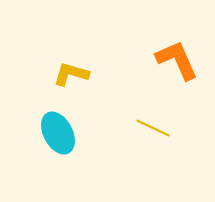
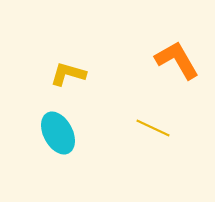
orange L-shape: rotated 6 degrees counterclockwise
yellow L-shape: moved 3 px left
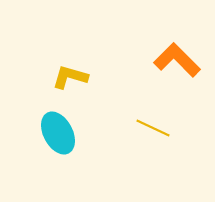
orange L-shape: rotated 15 degrees counterclockwise
yellow L-shape: moved 2 px right, 3 px down
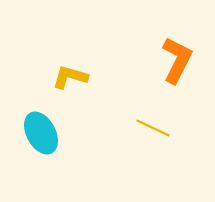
orange L-shape: rotated 72 degrees clockwise
cyan ellipse: moved 17 px left
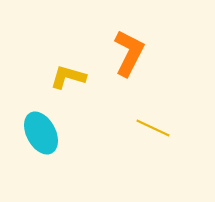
orange L-shape: moved 48 px left, 7 px up
yellow L-shape: moved 2 px left
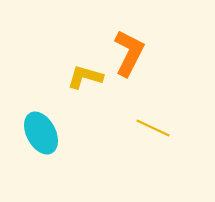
yellow L-shape: moved 17 px right
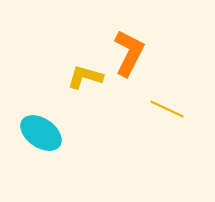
yellow line: moved 14 px right, 19 px up
cyan ellipse: rotated 27 degrees counterclockwise
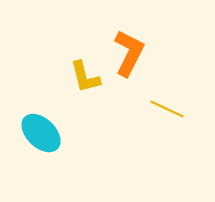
yellow L-shape: rotated 120 degrees counterclockwise
cyan ellipse: rotated 9 degrees clockwise
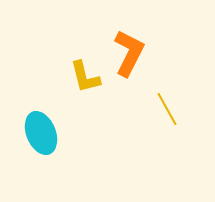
yellow line: rotated 36 degrees clockwise
cyan ellipse: rotated 24 degrees clockwise
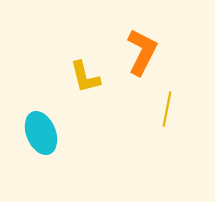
orange L-shape: moved 13 px right, 1 px up
yellow line: rotated 40 degrees clockwise
